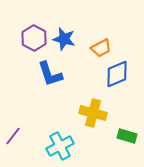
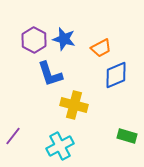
purple hexagon: moved 2 px down
blue diamond: moved 1 px left, 1 px down
yellow cross: moved 19 px left, 8 px up
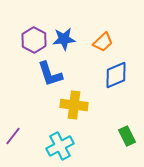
blue star: rotated 20 degrees counterclockwise
orange trapezoid: moved 2 px right, 6 px up; rotated 15 degrees counterclockwise
yellow cross: rotated 8 degrees counterclockwise
green rectangle: rotated 48 degrees clockwise
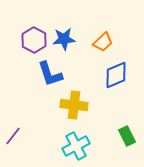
cyan cross: moved 16 px right
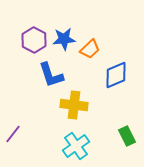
orange trapezoid: moved 13 px left, 7 px down
blue L-shape: moved 1 px right, 1 px down
purple line: moved 2 px up
cyan cross: rotated 8 degrees counterclockwise
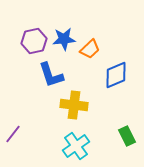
purple hexagon: moved 1 px down; rotated 20 degrees clockwise
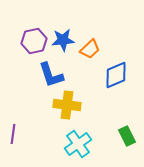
blue star: moved 1 px left, 1 px down
yellow cross: moved 7 px left
purple line: rotated 30 degrees counterclockwise
cyan cross: moved 2 px right, 2 px up
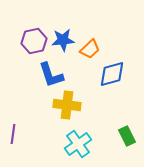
blue diamond: moved 4 px left, 1 px up; rotated 8 degrees clockwise
